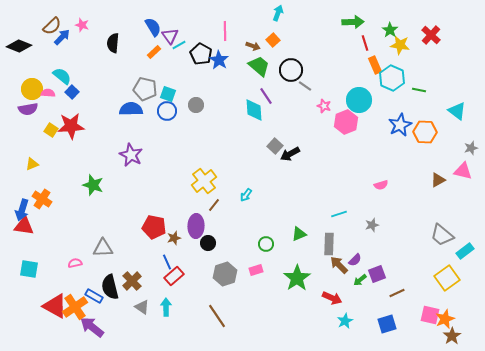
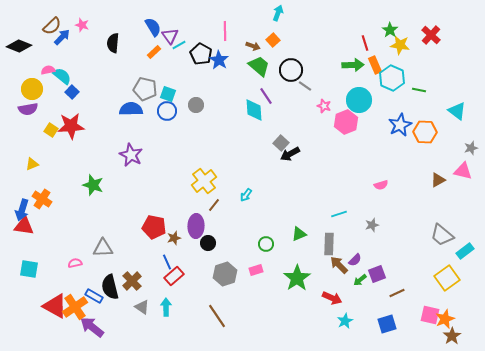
green arrow at (353, 22): moved 43 px down
pink semicircle at (48, 93): moved 23 px up; rotated 16 degrees counterclockwise
gray square at (275, 146): moved 6 px right, 3 px up
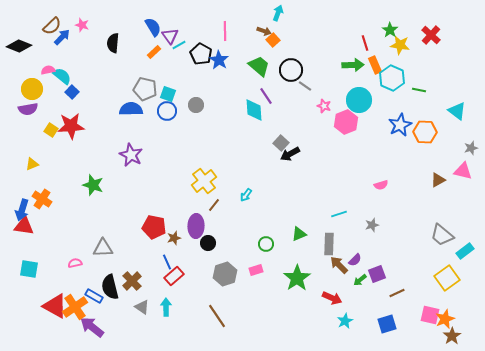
brown arrow at (253, 46): moved 11 px right, 15 px up
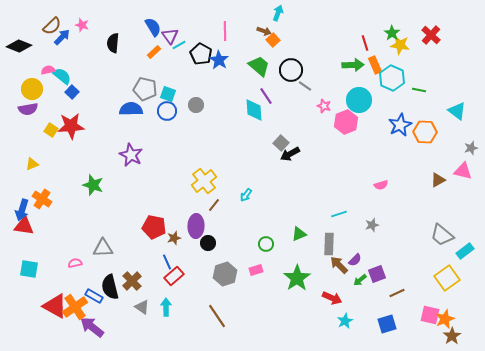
green star at (390, 30): moved 2 px right, 3 px down
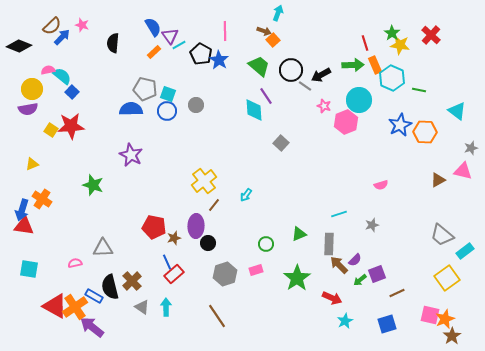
black arrow at (290, 154): moved 31 px right, 79 px up
red rectangle at (174, 276): moved 2 px up
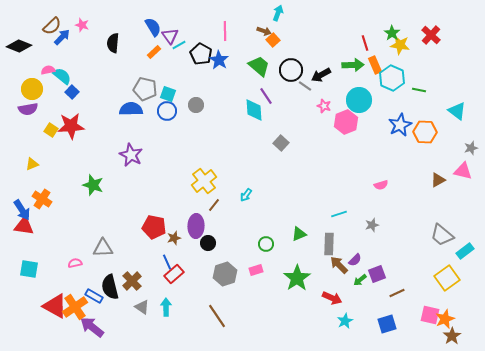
blue arrow at (22, 210): rotated 50 degrees counterclockwise
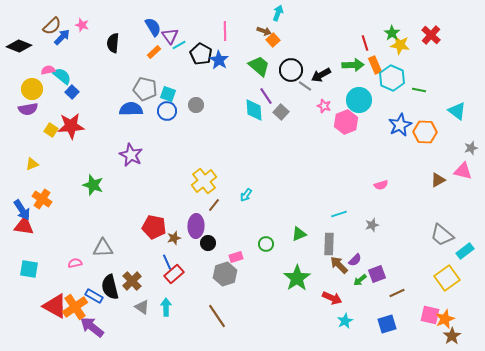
gray square at (281, 143): moved 31 px up
pink rectangle at (256, 270): moved 20 px left, 13 px up
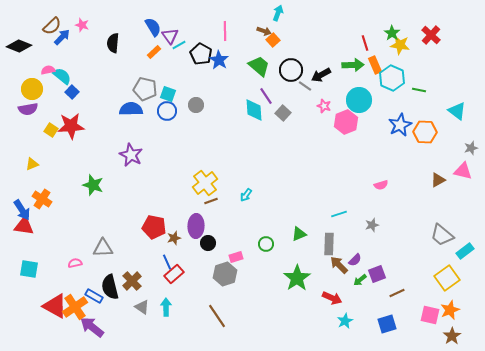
gray square at (281, 112): moved 2 px right, 1 px down
yellow cross at (204, 181): moved 1 px right, 2 px down
brown line at (214, 205): moved 3 px left, 4 px up; rotated 32 degrees clockwise
orange star at (445, 319): moved 5 px right, 9 px up
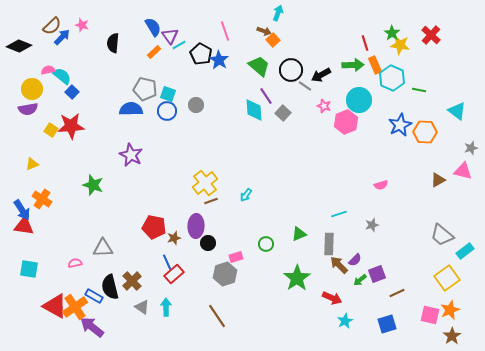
pink line at (225, 31): rotated 18 degrees counterclockwise
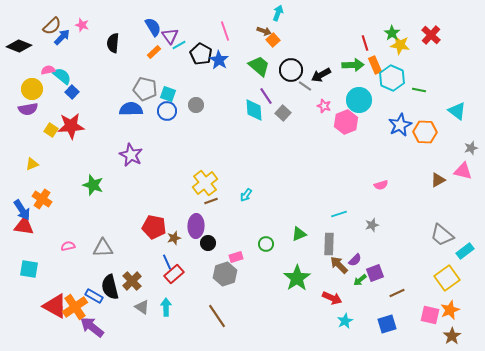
pink semicircle at (75, 263): moved 7 px left, 17 px up
purple square at (377, 274): moved 2 px left, 1 px up
